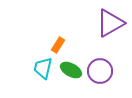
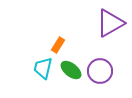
green ellipse: rotated 10 degrees clockwise
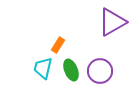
purple triangle: moved 2 px right, 1 px up
green ellipse: rotated 30 degrees clockwise
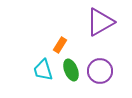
purple triangle: moved 12 px left
orange rectangle: moved 2 px right
cyan trapezoid: moved 2 px down; rotated 30 degrees counterclockwise
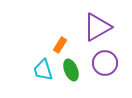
purple triangle: moved 3 px left, 5 px down
purple circle: moved 5 px right, 8 px up
